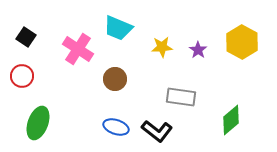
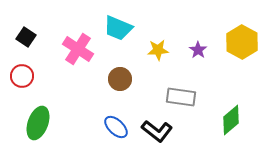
yellow star: moved 4 px left, 3 px down
brown circle: moved 5 px right
blue ellipse: rotated 25 degrees clockwise
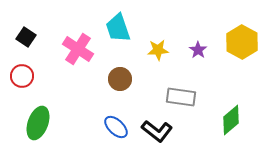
cyan trapezoid: rotated 48 degrees clockwise
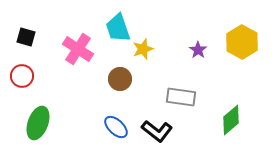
black square: rotated 18 degrees counterclockwise
yellow star: moved 15 px left, 1 px up; rotated 15 degrees counterclockwise
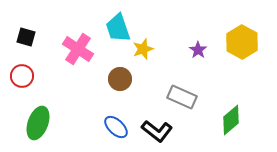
gray rectangle: moved 1 px right; rotated 16 degrees clockwise
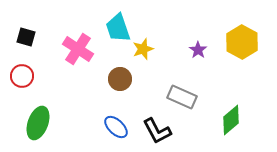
black L-shape: rotated 24 degrees clockwise
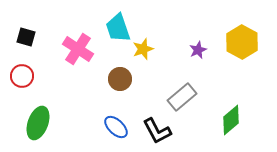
purple star: rotated 12 degrees clockwise
gray rectangle: rotated 64 degrees counterclockwise
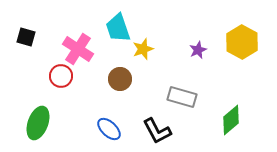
red circle: moved 39 px right
gray rectangle: rotated 56 degrees clockwise
blue ellipse: moved 7 px left, 2 px down
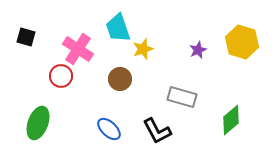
yellow hexagon: rotated 12 degrees counterclockwise
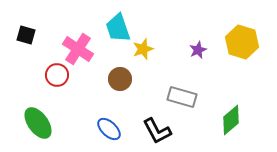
black square: moved 2 px up
red circle: moved 4 px left, 1 px up
green ellipse: rotated 56 degrees counterclockwise
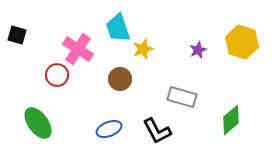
black square: moved 9 px left
blue ellipse: rotated 65 degrees counterclockwise
